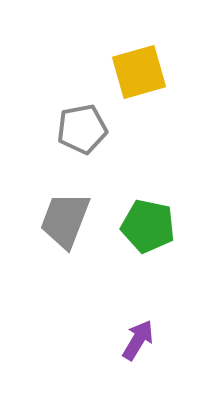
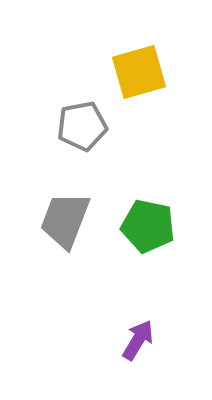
gray pentagon: moved 3 px up
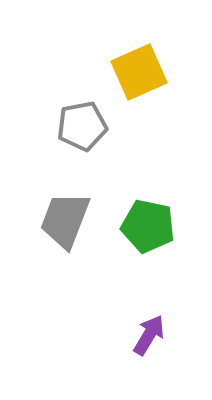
yellow square: rotated 8 degrees counterclockwise
purple arrow: moved 11 px right, 5 px up
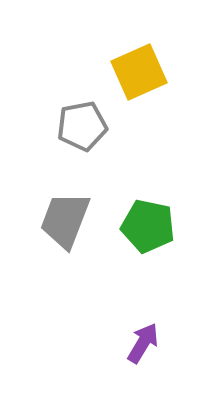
purple arrow: moved 6 px left, 8 px down
